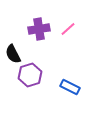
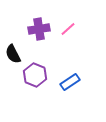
purple hexagon: moved 5 px right; rotated 20 degrees counterclockwise
blue rectangle: moved 5 px up; rotated 60 degrees counterclockwise
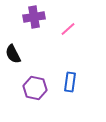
purple cross: moved 5 px left, 12 px up
purple hexagon: moved 13 px down; rotated 10 degrees counterclockwise
blue rectangle: rotated 48 degrees counterclockwise
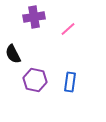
purple hexagon: moved 8 px up
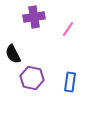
pink line: rotated 14 degrees counterclockwise
purple hexagon: moved 3 px left, 2 px up
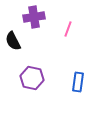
pink line: rotated 14 degrees counterclockwise
black semicircle: moved 13 px up
blue rectangle: moved 8 px right
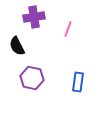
black semicircle: moved 4 px right, 5 px down
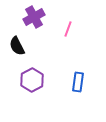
purple cross: rotated 20 degrees counterclockwise
purple hexagon: moved 2 px down; rotated 20 degrees clockwise
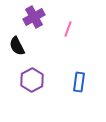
blue rectangle: moved 1 px right
